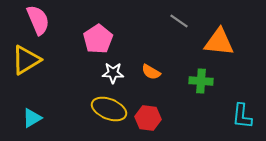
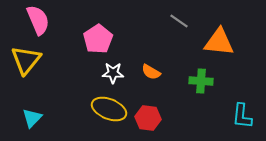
yellow triangle: rotated 20 degrees counterclockwise
cyan triangle: rotated 15 degrees counterclockwise
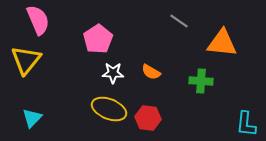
orange triangle: moved 3 px right, 1 px down
cyan L-shape: moved 4 px right, 8 px down
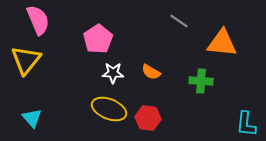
cyan triangle: rotated 25 degrees counterclockwise
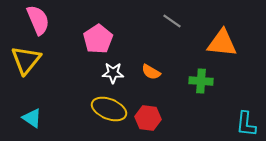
gray line: moved 7 px left
cyan triangle: rotated 15 degrees counterclockwise
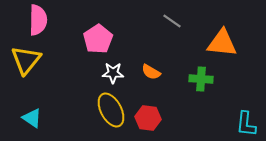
pink semicircle: rotated 24 degrees clockwise
green cross: moved 2 px up
yellow ellipse: moved 2 px right, 1 px down; rotated 40 degrees clockwise
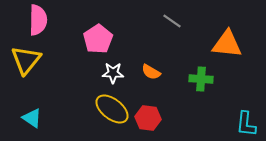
orange triangle: moved 5 px right, 1 px down
yellow ellipse: moved 1 px right, 1 px up; rotated 24 degrees counterclockwise
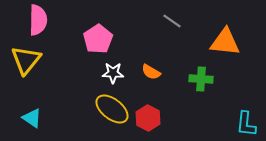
orange triangle: moved 2 px left, 2 px up
red hexagon: rotated 20 degrees clockwise
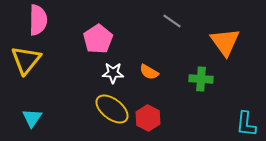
orange triangle: rotated 48 degrees clockwise
orange semicircle: moved 2 px left
cyan triangle: rotated 30 degrees clockwise
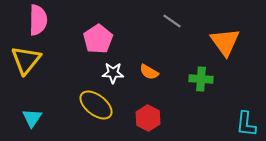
yellow ellipse: moved 16 px left, 4 px up
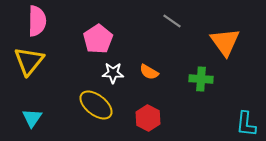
pink semicircle: moved 1 px left, 1 px down
yellow triangle: moved 3 px right, 1 px down
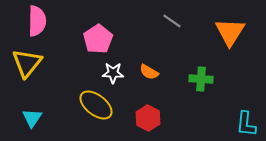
orange triangle: moved 5 px right, 10 px up; rotated 8 degrees clockwise
yellow triangle: moved 2 px left, 2 px down
